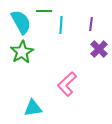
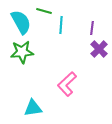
green line: rotated 14 degrees clockwise
purple line: moved 1 px right, 4 px down
green star: rotated 25 degrees clockwise
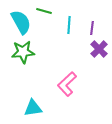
cyan line: moved 8 px right
green star: moved 1 px right
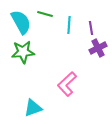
green line: moved 1 px right, 3 px down
purple line: moved 1 px left; rotated 16 degrees counterclockwise
purple cross: moved 1 px left, 1 px up; rotated 18 degrees clockwise
cyan triangle: rotated 12 degrees counterclockwise
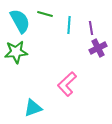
cyan semicircle: moved 1 px left, 1 px up
green star: moved 7 px left
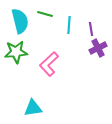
cyan semicircle: rotated 15 degrees clockwise
purple line: moved 1 px down
pink L-shape: moved 18 px left, 20 px up
cyan triangle: rotated 12 degrees clockwise
